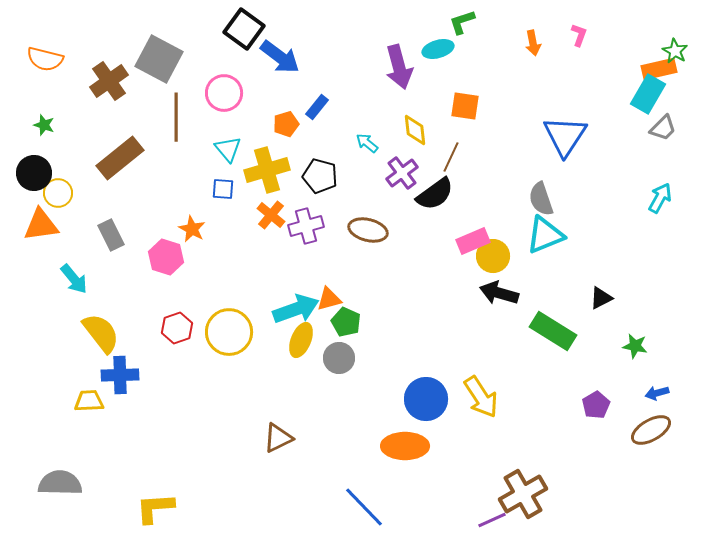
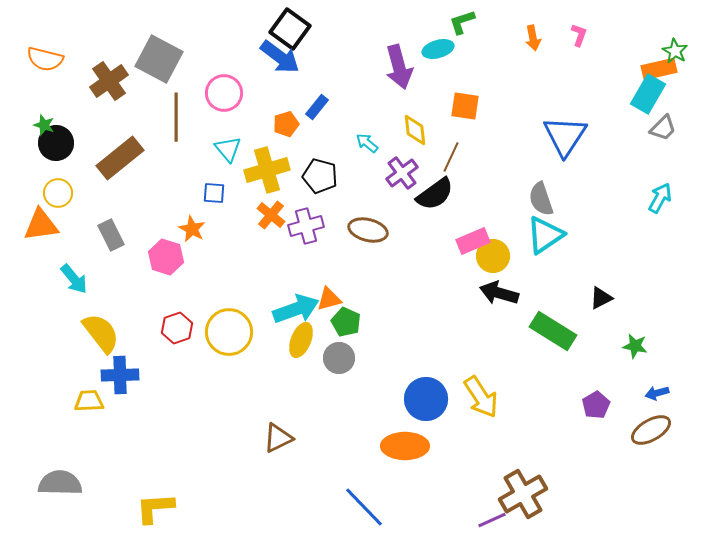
black square at (244, 29): moved 46 px right
orange arrow at (533, 43): moved 5 px up
black circle at (34, 173): moved 22 px right, 30 px up
blue square at (223, 189): moved 9 px left, 4 px down
cyan triangle at (545, 235): rotated 12 degrees counterclockwise
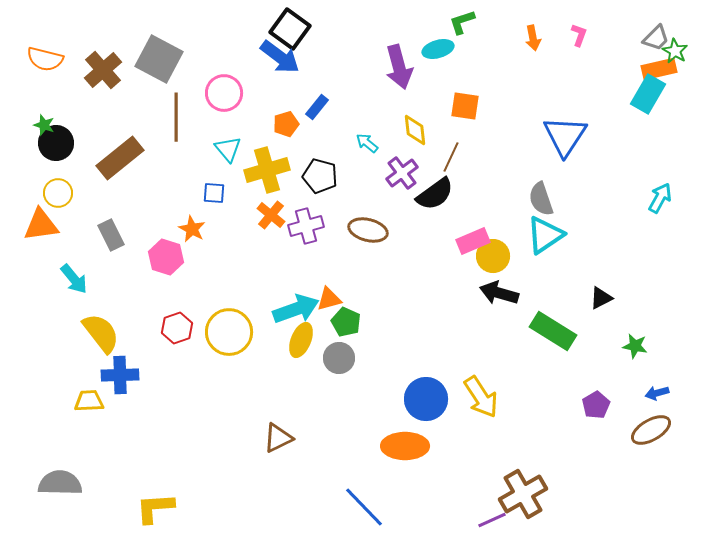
brown cross at (109, 81): moved 6 px left, 11 px up; rotated 6 degrees counterclockwise
gray trapezoid at (663, 128): moved 7 px left, 90 px up
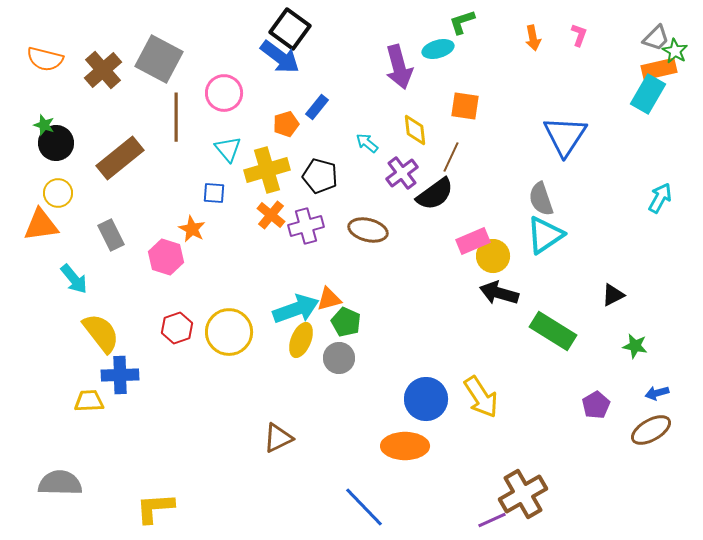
black triangle at (601, 298): moved 12 px right, 3 px up
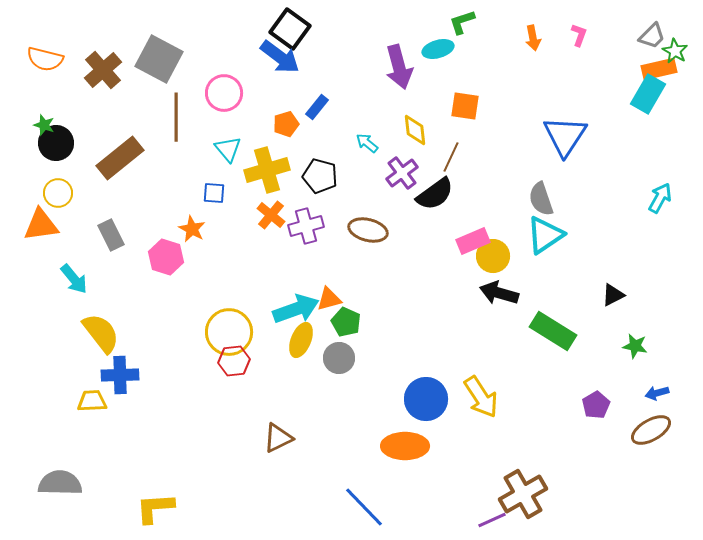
gray trapezoid at (656, 38): moved 4 px left, 2 px up
red hexagon at (177, 328): moved 57 px right, 33 px down; rotated 12 degrees clockwise
yellow trapezoid at (89, 401): moved 3 px right
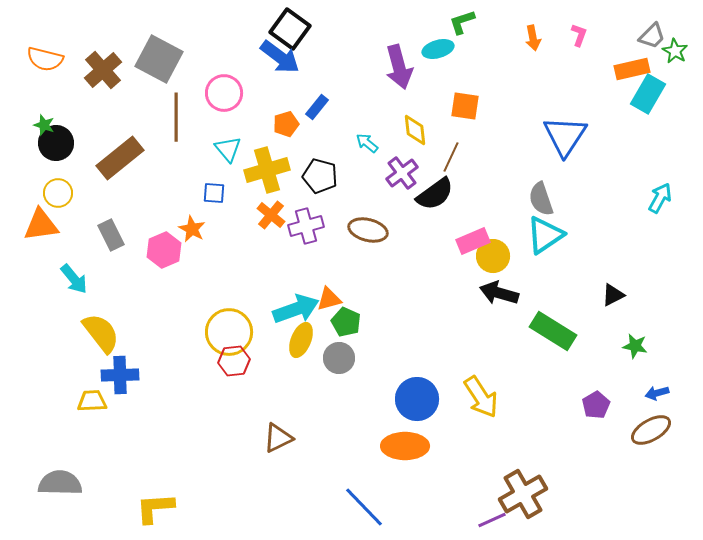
orange rectangle at (659, 69): moved 27 px left
pink hexagon at (166, 257): moved 2 px left, 7 px up; rotated 20 degrees clockwise
blue circle at (426, 399): moved 9 px left
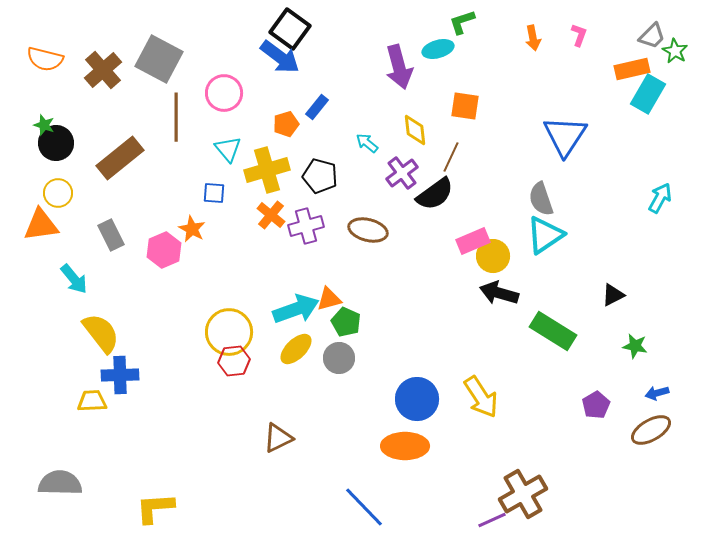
yellow ellipse at (301, 340): moved 5 px left, 9 px down; rotated 24 degrees clockwise
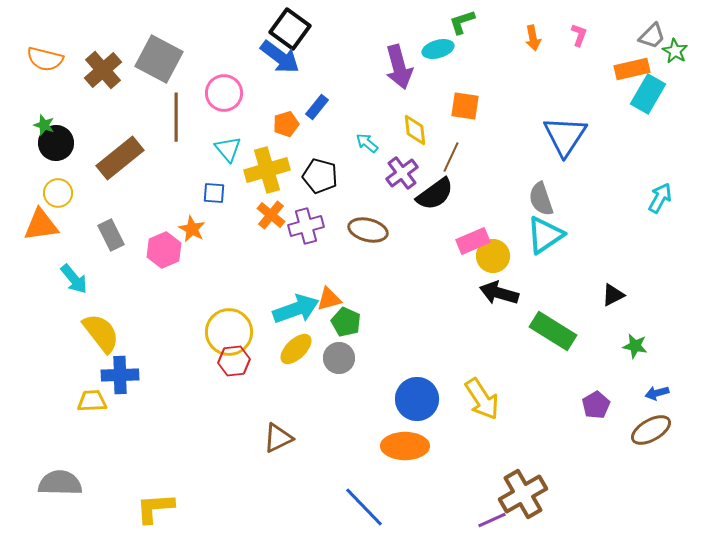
yellow arrow at (481, 397): moved 1 px right, 2 px down
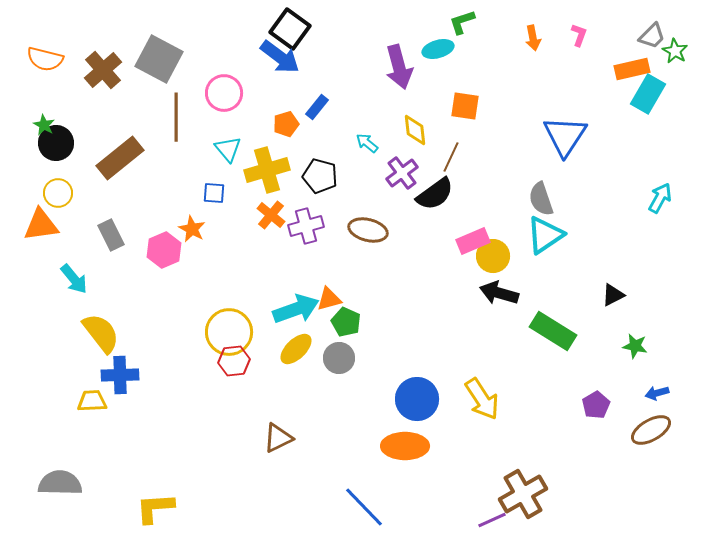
green star at (44, 125): rotated 10 degrees clockwise
